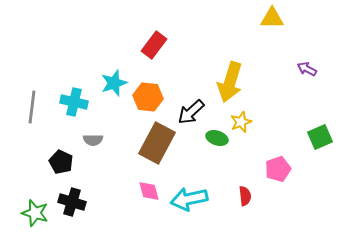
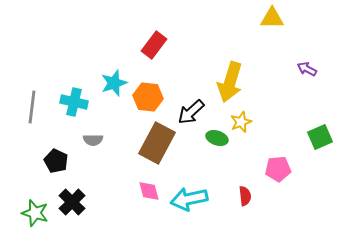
black pentagon: moved 5 px left, 1 px up
pink pentagon: rotated 15 degrees clockwise
black cross: rotated 28 degrees clockwise
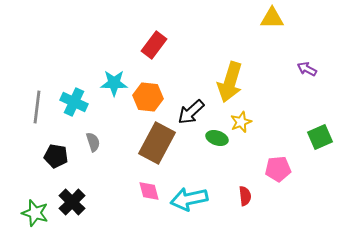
cyan star: rotated 20 degrees clockwise
cyan cross: rotated 12 degrees clockwise
gray line: moved 5 px right
gray semicircle: moved 2 px down; rotated 108 degrees counterclockwise
black pentagon: moved 5 px up; rotated 15 degrees counterclockwise
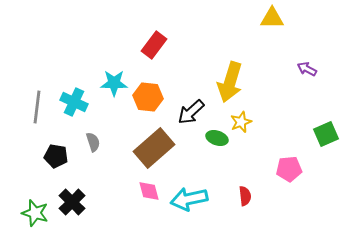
green square: moved 6 px right, 3 px up
brown rectangle: moved 3 px left, 5 px down; rotated 21 degrees clockwise
pink pentagon: moved 11 px right
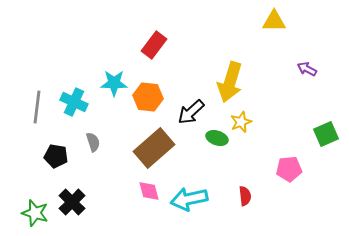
yellow triangle: moved 2 px right, 3 px down
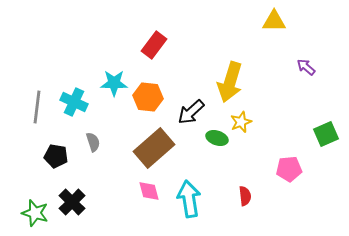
purple arrow: moved 1 px left, 2 px up; rotated 12 degrees clockwise
cyan arrow: rotated 93 degrees clockwise
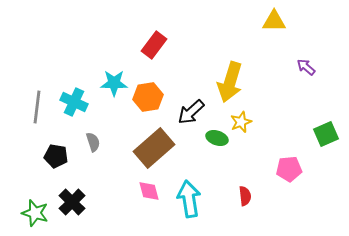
orange hexagon: rotated 16 degrees counterclockwise
